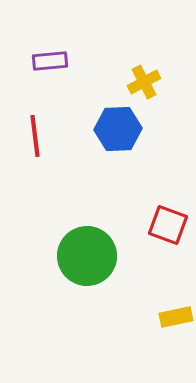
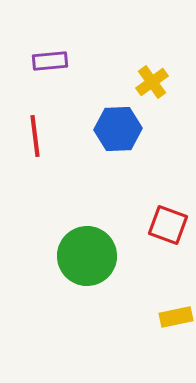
yellow cross: moved 8 px right; rotated 8 degrees counterclockwise
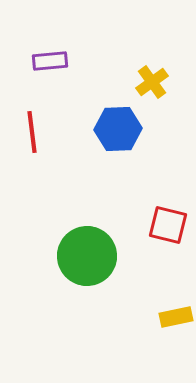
red line: moved 3 px left, 4 px up
red square: rotated 6 degrees counterclockwise
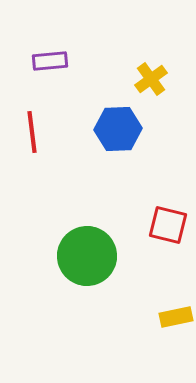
yellow cross: moved 1 px left, 3 px up
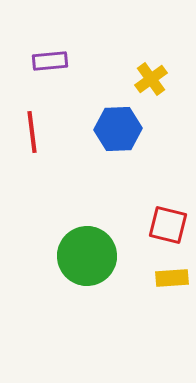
yellow rectangle: moved 4 px left, 39 px up; rotated 8 degrees clockwise
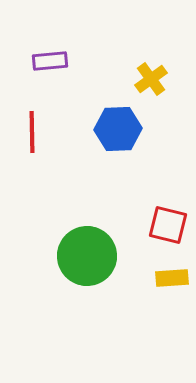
red line: rotated 6 degrees clockwise
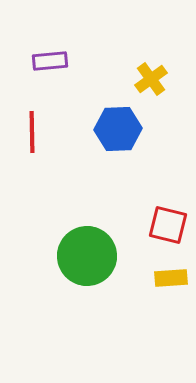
yellow rectangle: moved 1 px left
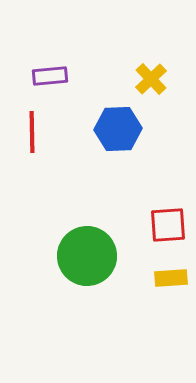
purple rectangle: moved 15 px down
yellow cross: rotated 8 degrees counterclockwise
red square: rotated 18 degrees counterclockwise
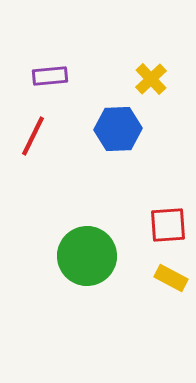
red line: moved 1 px right, 4 px down; rotated 27 degrees clockwise
yellow rectangle: rotated 32 degrees clockwise
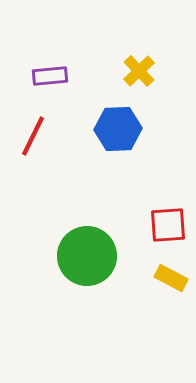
yellow cross: moved 12 px left, 8 px up
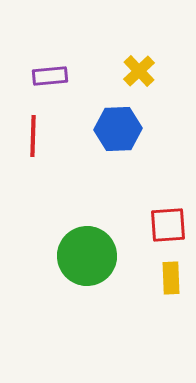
red line: rotated 24 degrees counterclockwise
yellow rectangle: rotated 60 degrees clockwise
